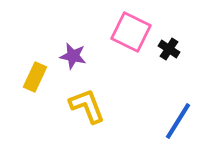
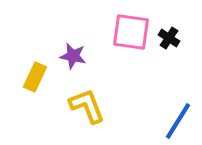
pink square: rotated 18 degrees counterclockwise
black cross: moved 11 px up
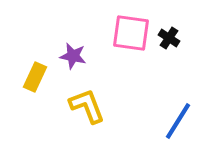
pink square: moved 1 px down
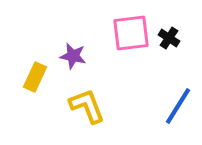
pink square: rotated 15 degrees counterclockwise
blue line: moved 15 px up
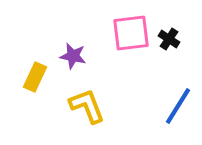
black cross: moved 1 px down
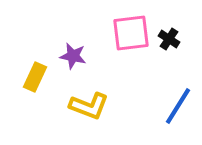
yellow L-shape: moved 2 px right; rotated 132 degrees clockwise
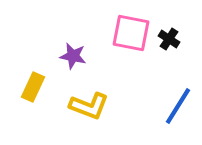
pink square: rotated 18 degrees clockwise
yellow rectangle: moved 2 px left, 10 px down
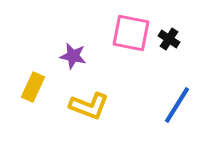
blue line: moved 1 px left, 1 px up
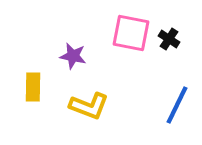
yellow rectangle: rotated 24 degrees counterclockwise
blue line: rotated 6 degrees counterclockwise
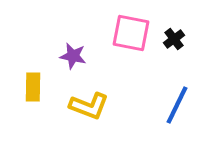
black cross: moved 5 px right; rotated 20 degrees clockwise
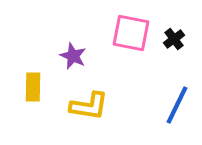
purple star: rotated 12 degrees clockwise
yellow L-shape: rotated 12 degrees counterclockwise
